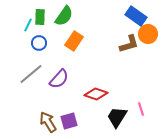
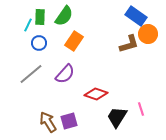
purple semicircle: moved 6 px right, 5 px up
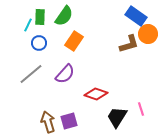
brown arrow: rotated 15 degrees clockwise
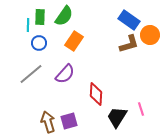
blue rectangle: moved 7 px left, 4 px down
cyan line: rotated 24 degrees counterclockwise
orange circle: moved 2 px right, 1 px down
red diamond: rotated 75 degrees clockwise
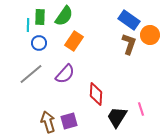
brown L-shape: rotated 55 degrees counterclockwise
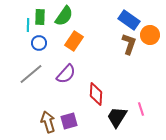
purple semicircle: moved 1 px right
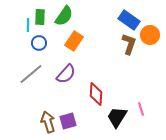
purple square: moved 1 px left
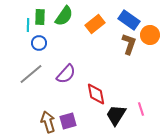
orange rectangle: moved 21 px right, 17 px up; rotated 18 degrees clockwise
red diamond: rotated 15 degrees counterclockwise
black trapezoid: moved 1 px left, 2 px up
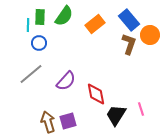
blue rectangle: rotated 15 degrees clockwise
purple semicircle: moved 7 px down
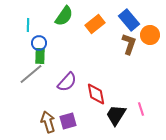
green rectangle: moved 39 px down
purple semicircle: moved 1 px right, 1 px down
